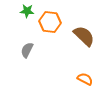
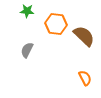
orange hexagon: moved 6 px right, 2 px down
orange semicircle: moved 1 px up; rotated 35 degrees clockwise
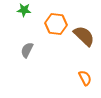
green star: moved 3 px left, 1 px up
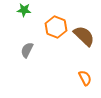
orange hexagon: moved 3 px down; rotated 15 degrees clockwise
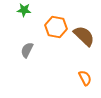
orange hexagon: rotated 10 degrees counterclockwise
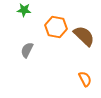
orange semicircle: moved 1 px down
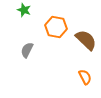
green star: rotated 16 degrees clockwise
brown semicircle: moved 2 px right, 4 px down
orange semicircle: moved 2 px up
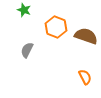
orange hexagon: rotated 10 degrees clockwise
brown semicircle: moved 4 px up; rotated 25 degrees counterclockwise
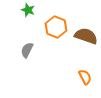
green star: moved 4 px right
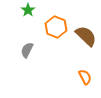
green star: rotated 16 degrees clockwise
brown semicircle: rotated 25 degrees clockwise
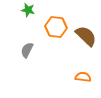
green star: rotated 24 degrees counterclockwise
orange hexagon: rotated 15 degrees counterclockwise
orange semicircle: moved 2 px left; rotated 56 degrees counterclockwise
